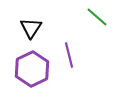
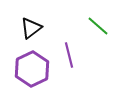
green line: moved 1 px right, 9 px down
black triangle: rotated 20 degrees clockwise
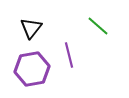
black triangle: rotated 15 degrees counterclockwise
purple hexagon: rotated 16 degrees clockwise
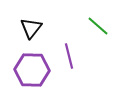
purple line: moved 1 px down
purple hexagon: moved 1 px down; rotated 12 degrees clockwise
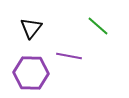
purple line: rotated 65 degrees counterclockwise
purple hexagon: moved 1 px left, 3 px down
